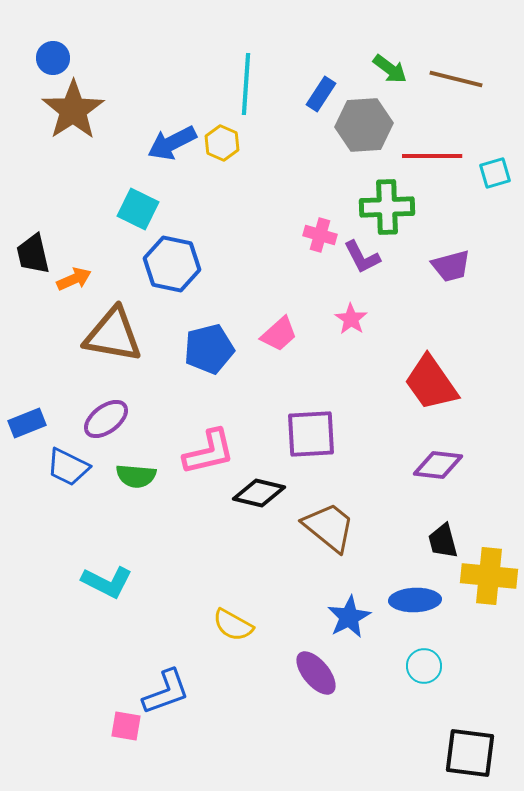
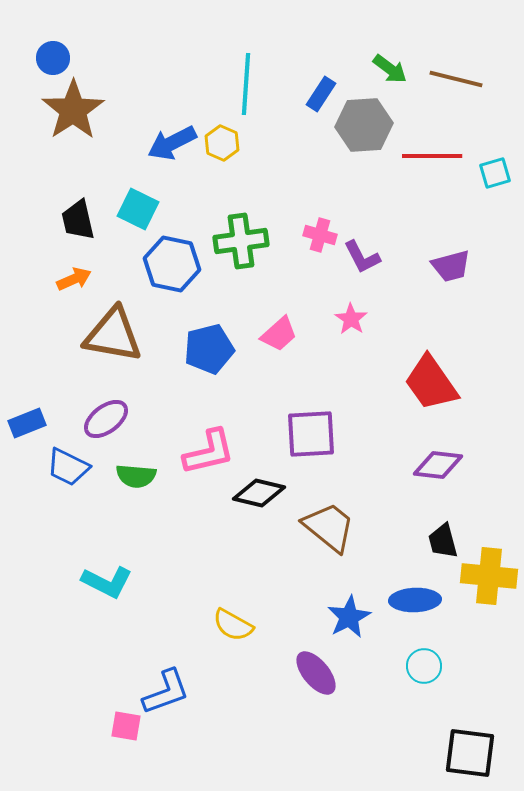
green cross at (387, 207): moved 146 px left, 34 px down; rotated 6 degrees counterclockwise
black trapezoid at (33, 254): moved 45 px right, 34 px up
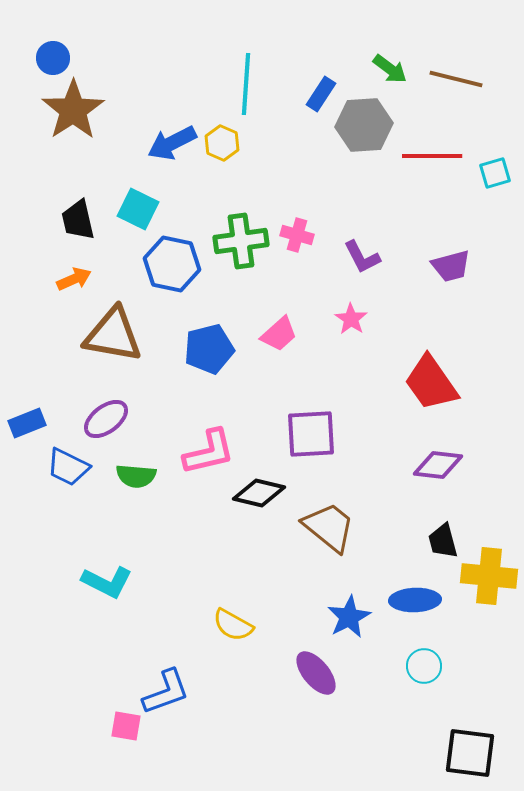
pink cross at (320, 235): moved 23 px left
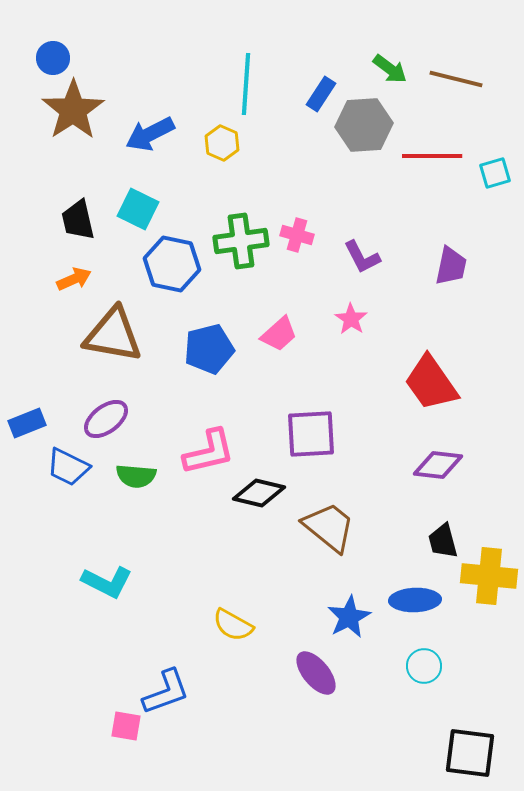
blue arrow at (172, 143): moved 22 px left, 9 px up
purple trapezoid at (451, 266): rotated 63 degrees counterclockwise
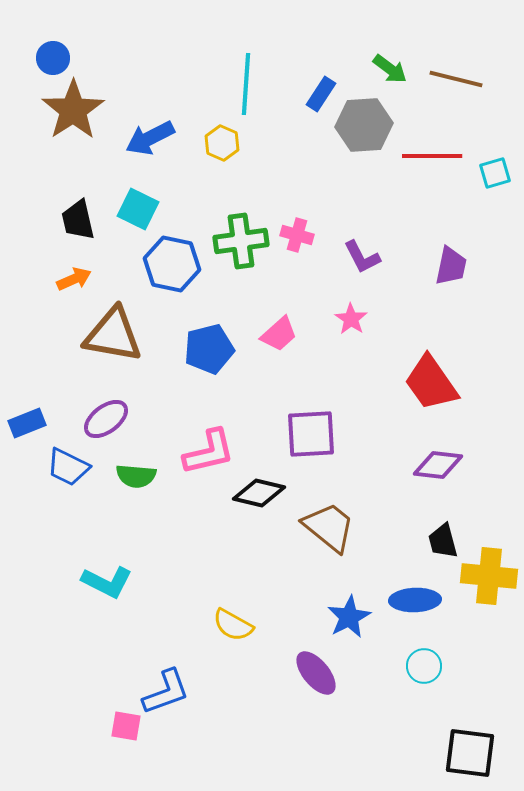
blue arrow at (150, 134): moved 4 px down
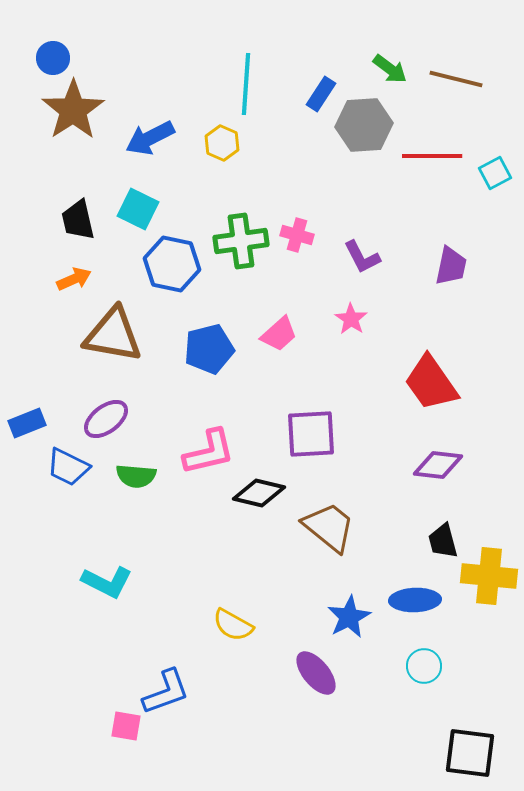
cyan square at (495, 173): rotated 12 degrees counterclockwise
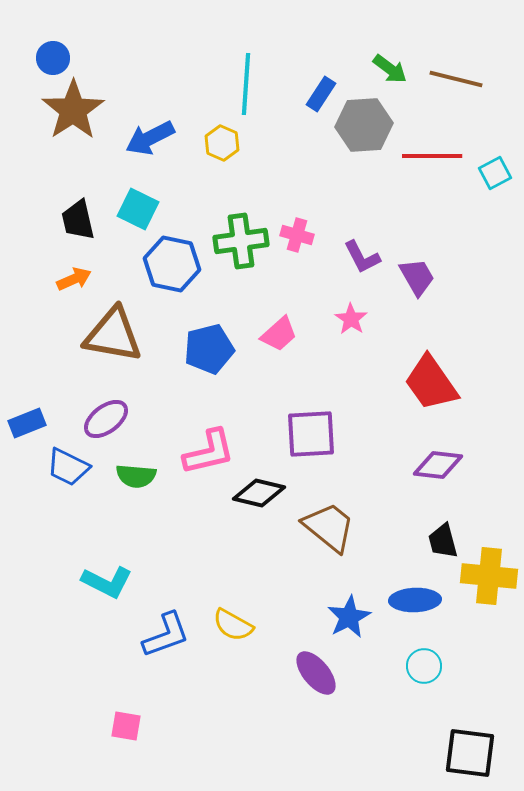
purple trapezoid at (451, 266): moved 34 px left, 11 px down; rotated 42 degrees counterclockwise
blue L-shape at (166, 692): moved 57 px up
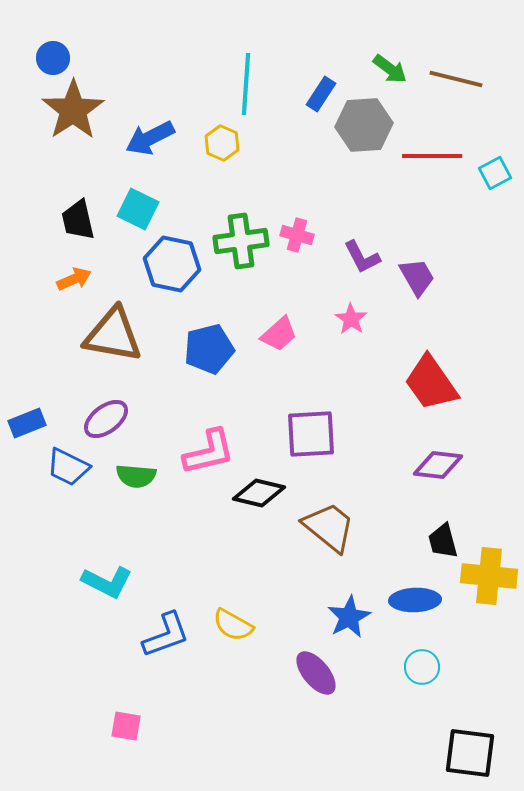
cyan circle at (424, 666): moved 2 px left, 1 px down
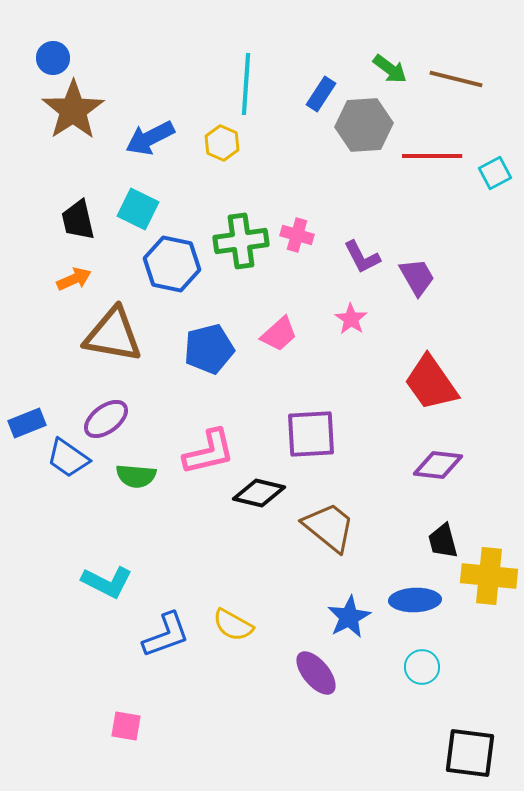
blue trapezoid at (68, 467): moved 9 px up; rotated 9 degrees clockwise
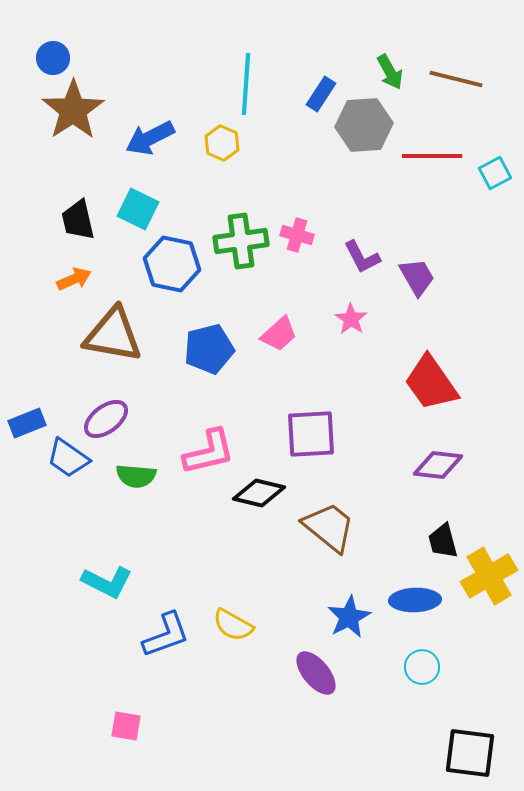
green arrow at (390, 69): moved 3 px down; rotated 24 degrees clockwise
yellow cross at (489, 576): rotated 36 degrees counterclockwise
